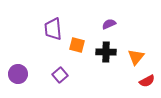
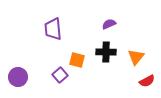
orange square: moved 15 px down
purple circle: moved 3 px down
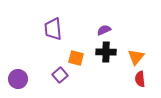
purple semicircle: moved 5 px left, 6 px down
orange square: moved 1 px left, 2 px up
purple circle: moved 2 px down
red semicircle: moved 7 px left, 2 px up; rotated 112 degrees clockwise
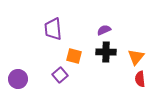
orange square: moved 2 px left, 2 px up
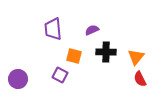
purple semicircle: moved 12 px left
purple square: rotated 21 degrees counterclockwise
red semicircle: rotated 21 degrees counterclockwise
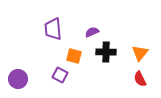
purple semicircle: moved 2 px down
orange triangle: moved 4 px right, 4 px up
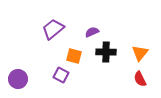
purple trapezoid: rotated 55 degrees clockwise
purple square: moved 1 px right
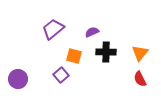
purple square: rotated 21 degrees clockwise
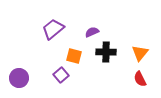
purple circle: moved 1 px right, 1 px up
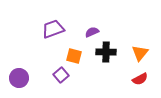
purple trapezoid: rotated 20 degrees clockwise
red semicircle: rotated 91 degrees counterclockwise
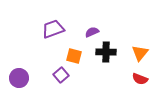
red semicircle: rotated 49 degrees clockwise
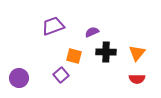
purple trapezoid: moved 3 px up
orange triangle: moved 3 px left
red semicircle: moved 3 px left; rotated 21 degrees counterclockwise
